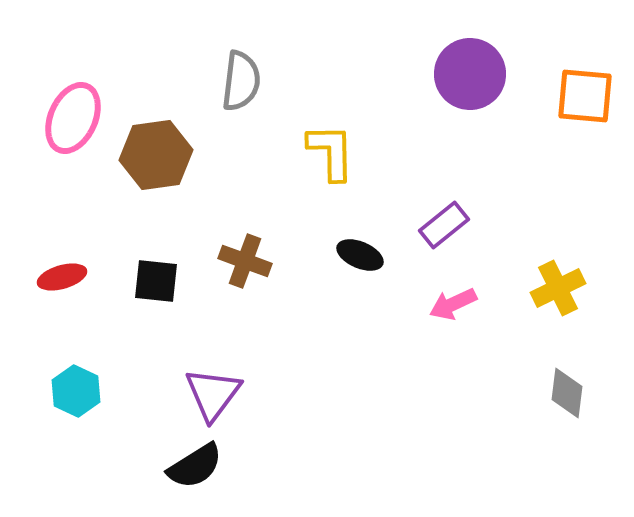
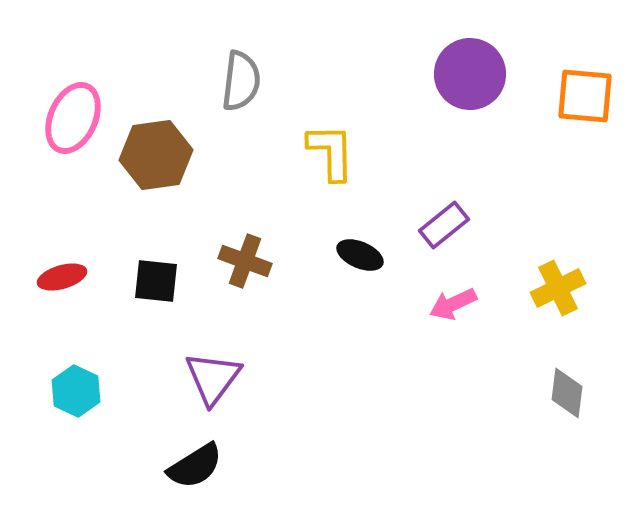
purple triangle: moved 16 px up
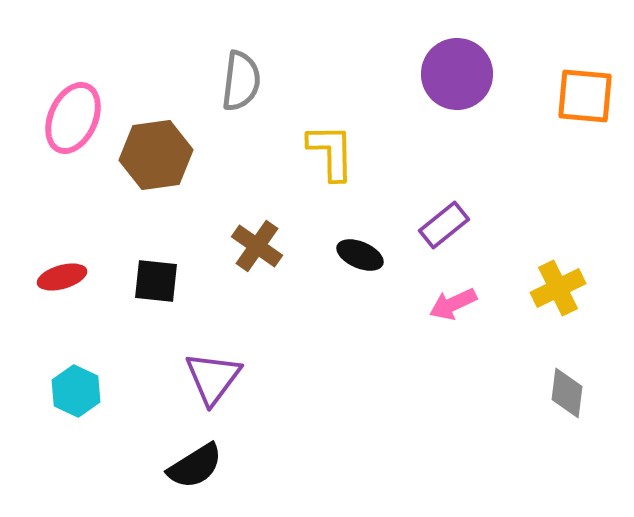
purple circle: moved 13 px left
brown cross: moved 12 px right, 15 px up; rotated 15 degrees clockwise
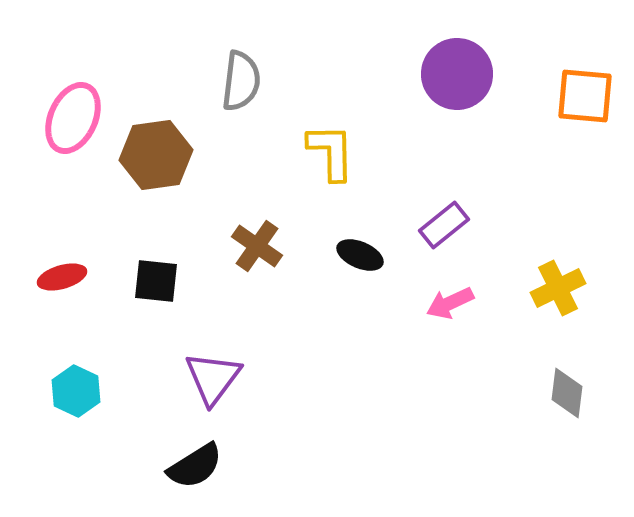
pink arrow: moved 3 px left, 1 px up
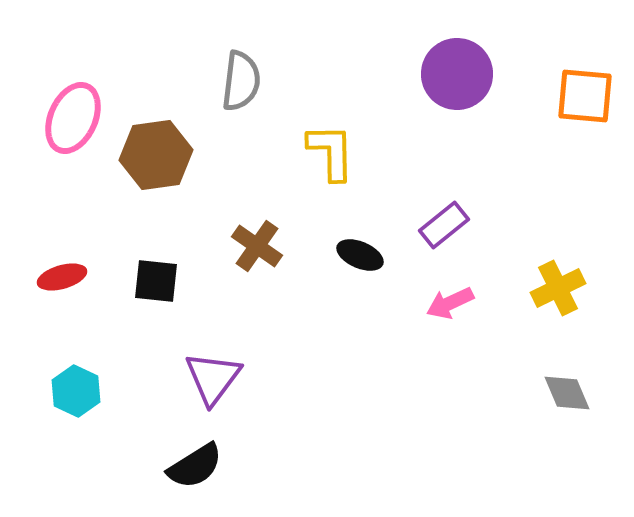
gray diamond: rotated 30 degrees counterclockwise
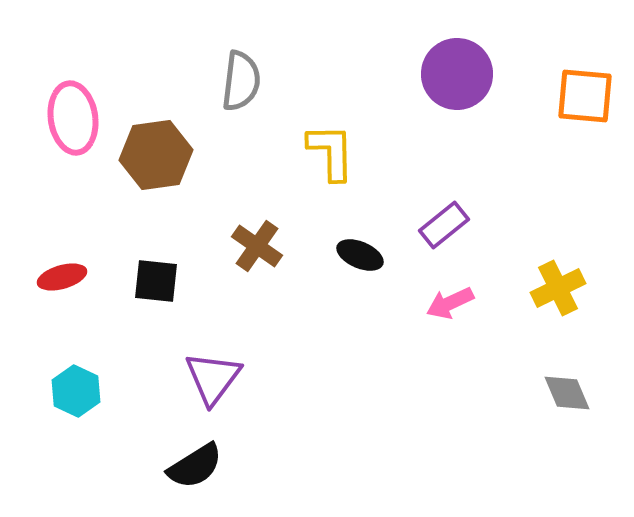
pink ellipse: rotated 32 degrees counterclockwise
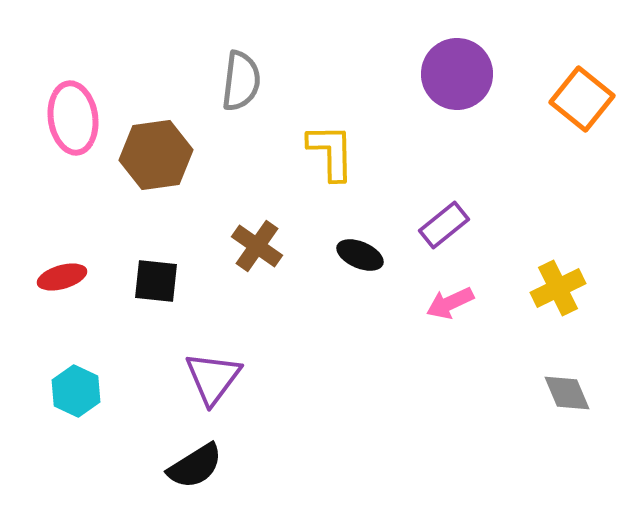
orange square: moved 3 px left, 3 px down; rotated 34 degrees clockwise
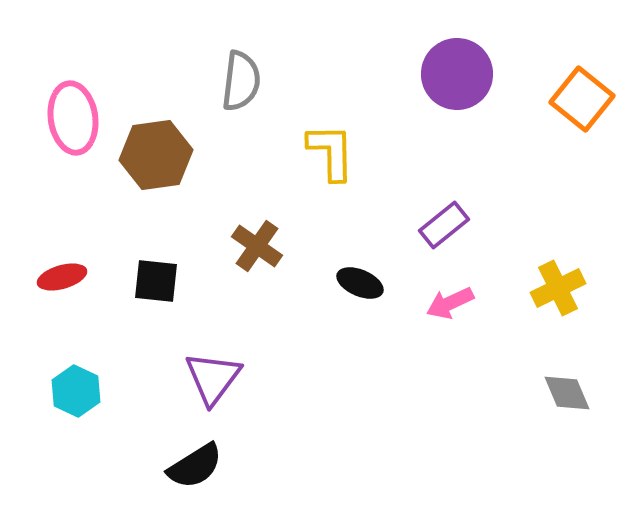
black ellipse: moved 28 px down
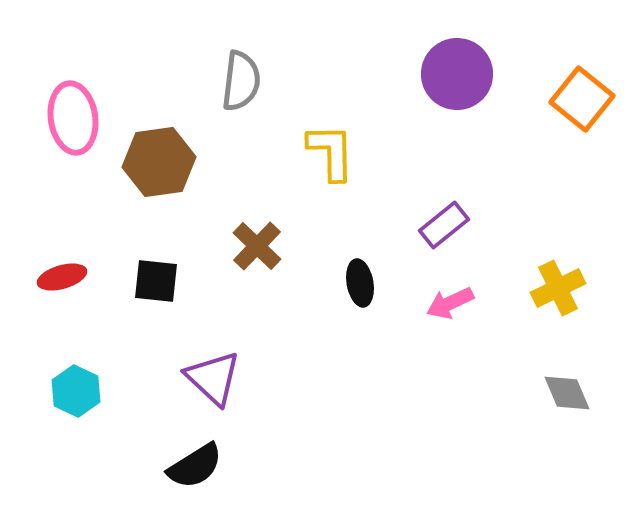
brown hexagon: moved 3 px right, 7 px down
brown cross: rotated 9 degrees clockwise
black ellipse: rotated 57 degrees clockwise
purple triangle: rotated 24 degrees counterclockwise
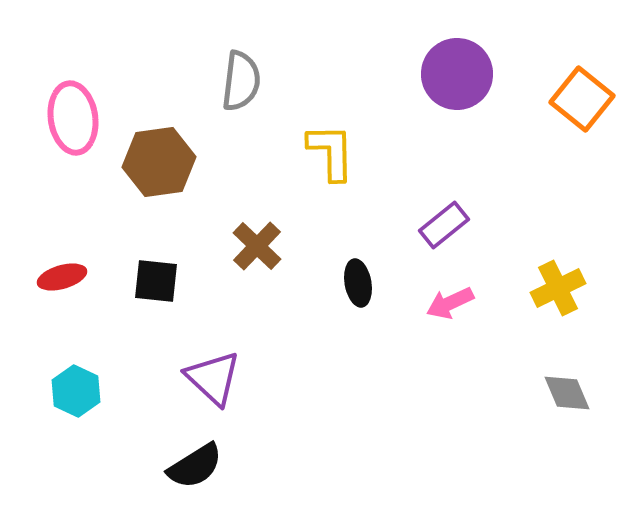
black ellipse: moved 2 px left
